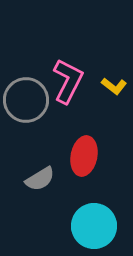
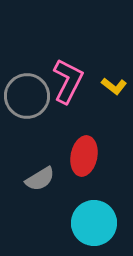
gray circle: moved 1 px right, 4 px up
cyan circle: moved 3 px up
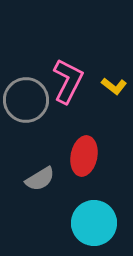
gray circle: moved 1 px left, 4 px down
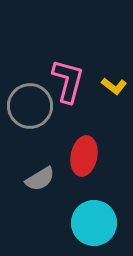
pink L-shape: rotated 12 degrees counterclockwise
gray circle: moved 4 px right, 6 px down
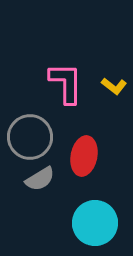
pink L-shape: moved 2 px left, 2 px down; rotated 15 degrees counterclockwise
gray circle: moved 31 px down
cyan circle: moved 1 px right
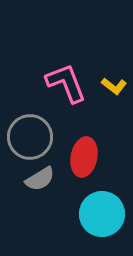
pink L-shape: rotated 21 degrees counterclockwise
red ellipse: moved 1 px down
cyan circle: moved 7 px right, 9 px up
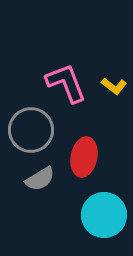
gray circle: moved 1 px right, 7 px up
cyan circle: moved 2 px right, 1 px down
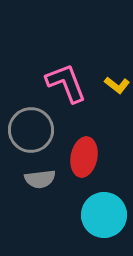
yellow L-shape: moved 3 px right, 1 px up
gray semicircle: rotated 24 degrees clockwise
